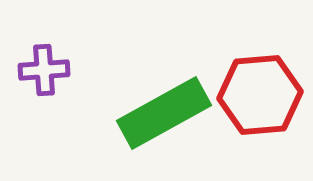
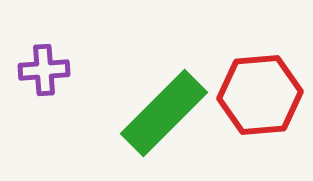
green rectangle: rotated 16 degrees counterclockwise
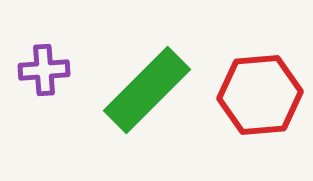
green rectangle: moved 17 px left, 23 px up
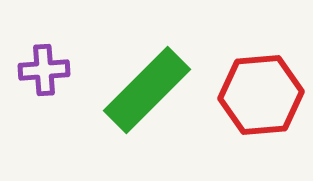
red hexagon: moved 1 px right
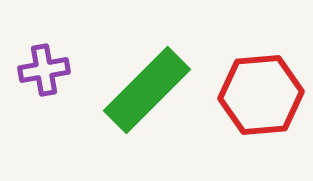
purple cross: rotated 6 degrees counterclockwise
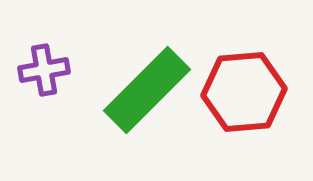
red hexagon: moved 17 px left, 3 px up
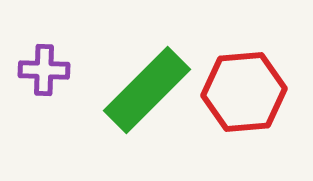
purple cross: rotated 12 degrees clockwise
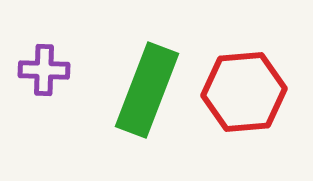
green rectangle: rotated 24 degrees counterclockwise
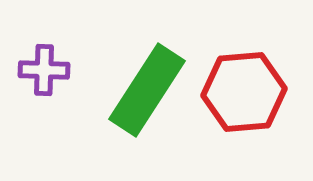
green rectangle: rotated 12 degrees clockwise
